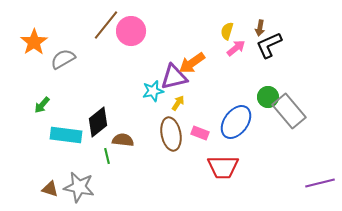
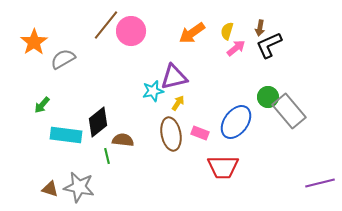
orange arrow: moved 30 px up
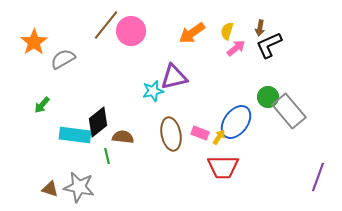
yellow arrow: moved 41 px right, 34 px down
cyan rectangle: moved 9 px right
brown semicircle: moved 3 px up
purple line: moved 2 px left, 6 px up; rotated 56 degrees counterclockwise
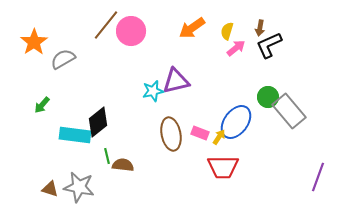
orange arrow: moved 5 px up
purple triangle: moved 2 px right, 4 px down
brown semicircle: moved 28 px down
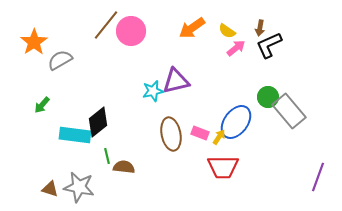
yellow semicircle: rotated 72 degrees counterclockwise
gray semicircle: moved 3 px left, 1 px down
brown semicircle: moved 1 px right, 2 px down
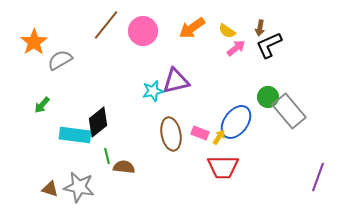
pink circle: moved 12 px right
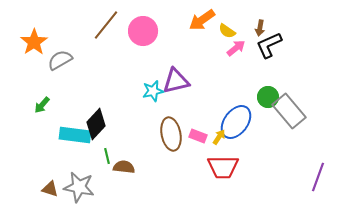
orange arrow: moved 10 px right, 8 px up
black diamond: moved 2 px left, 2 px down; rotated 8 degrees counterclockwise
pink rectangle: moved 2 px left, 3 px down
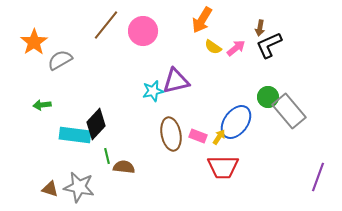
orange arrow: rotated 24 degrees counterclockwise
yellow semicircle: moved 14 px left, 16 px down
green arrow: rotated 42 degrees clockwise
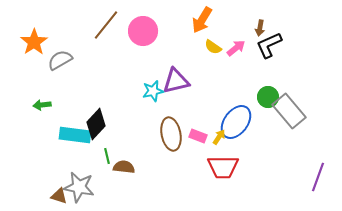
brown triangle: moved 9 px right, 7 px down
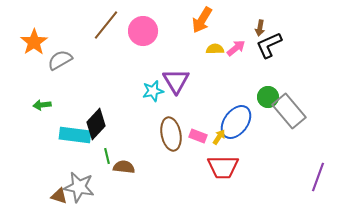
yellow semicircle: moved 2 px right, 2 px down; rotated 144 degrees clockwise
purple triangle: rotated 48 degrees counterclockwise
